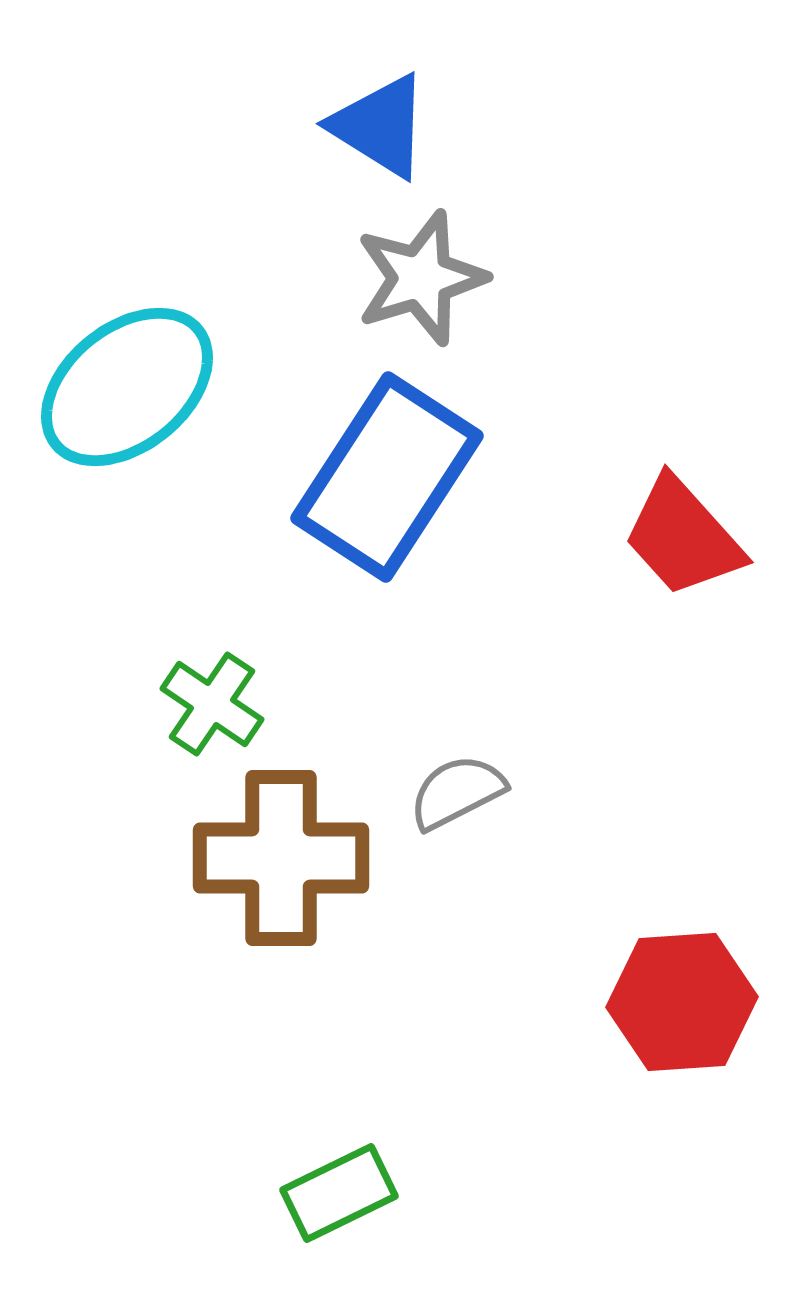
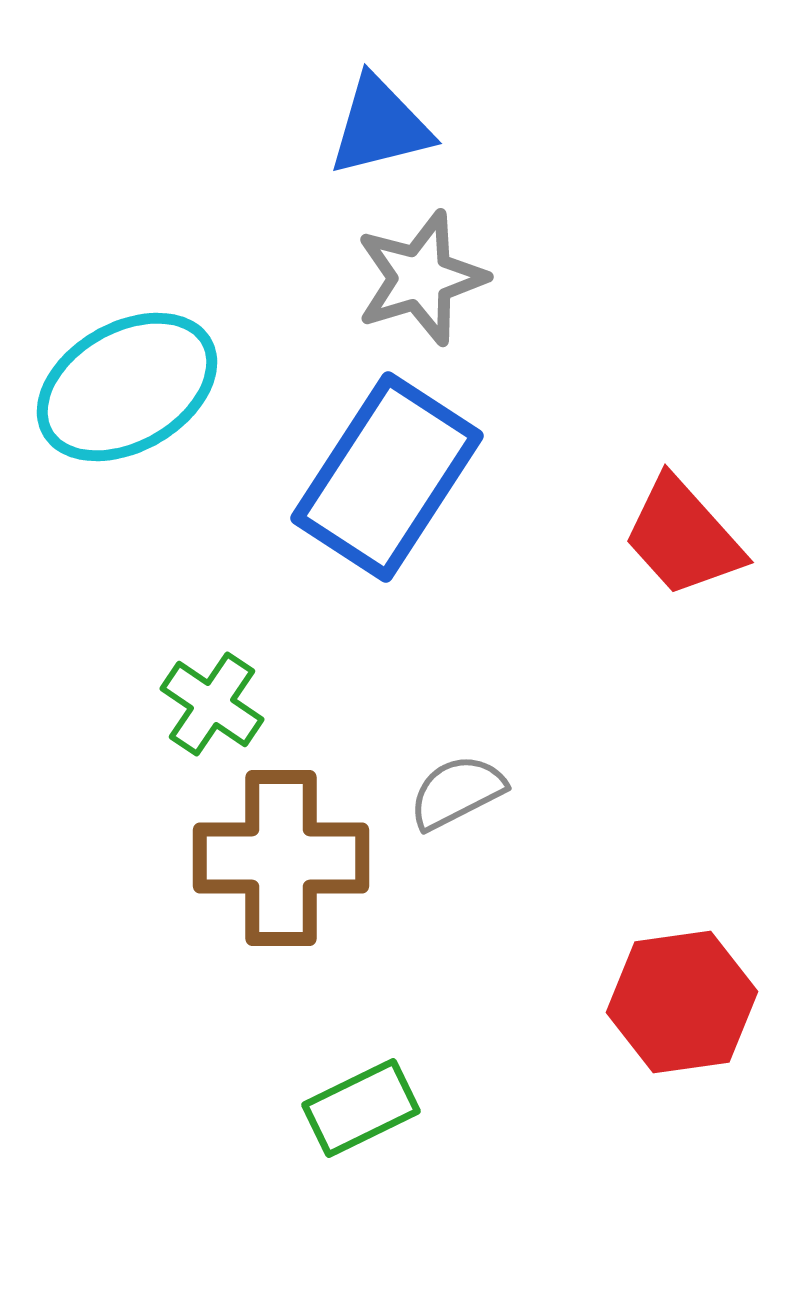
blue triangle: rotated 46 degrees counterclockwise
cyan ellipse: rotated 9 degrees clockwise
red hexagon: rotated 4 degrees counterclockwise
green rectangle: moved 22 px right, 85 px up
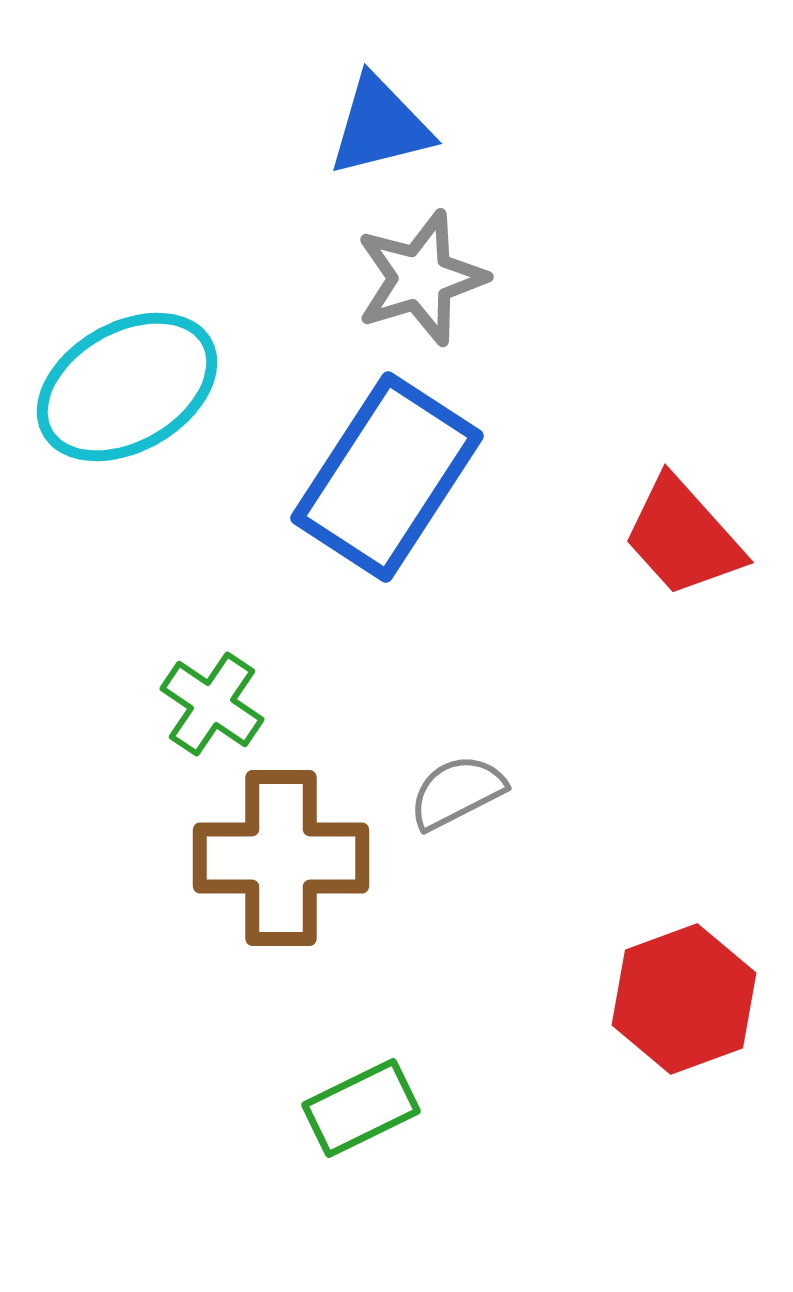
red hexagon: moved 2 px right, 3 px up; rotated 12 degrees counterclockwise
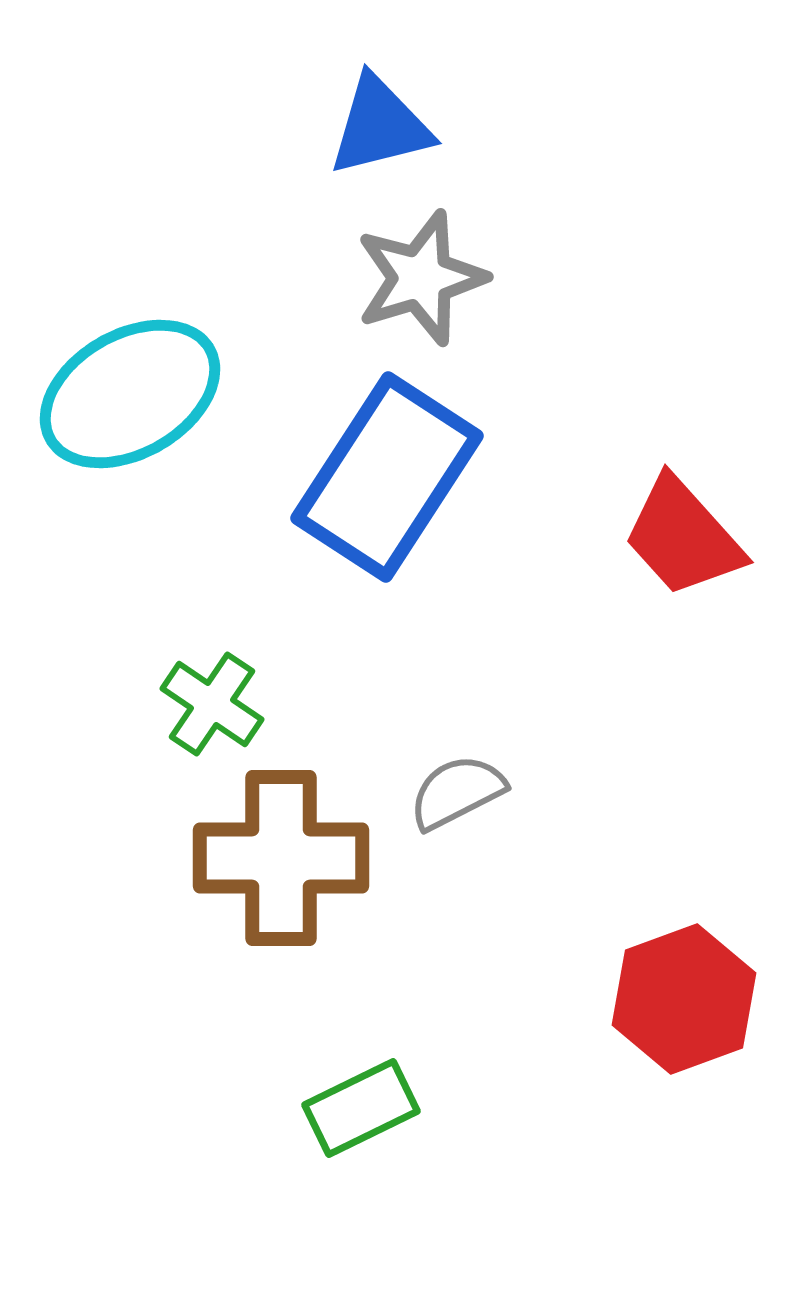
cyan ellipse: moved 3 px right, 7 px down
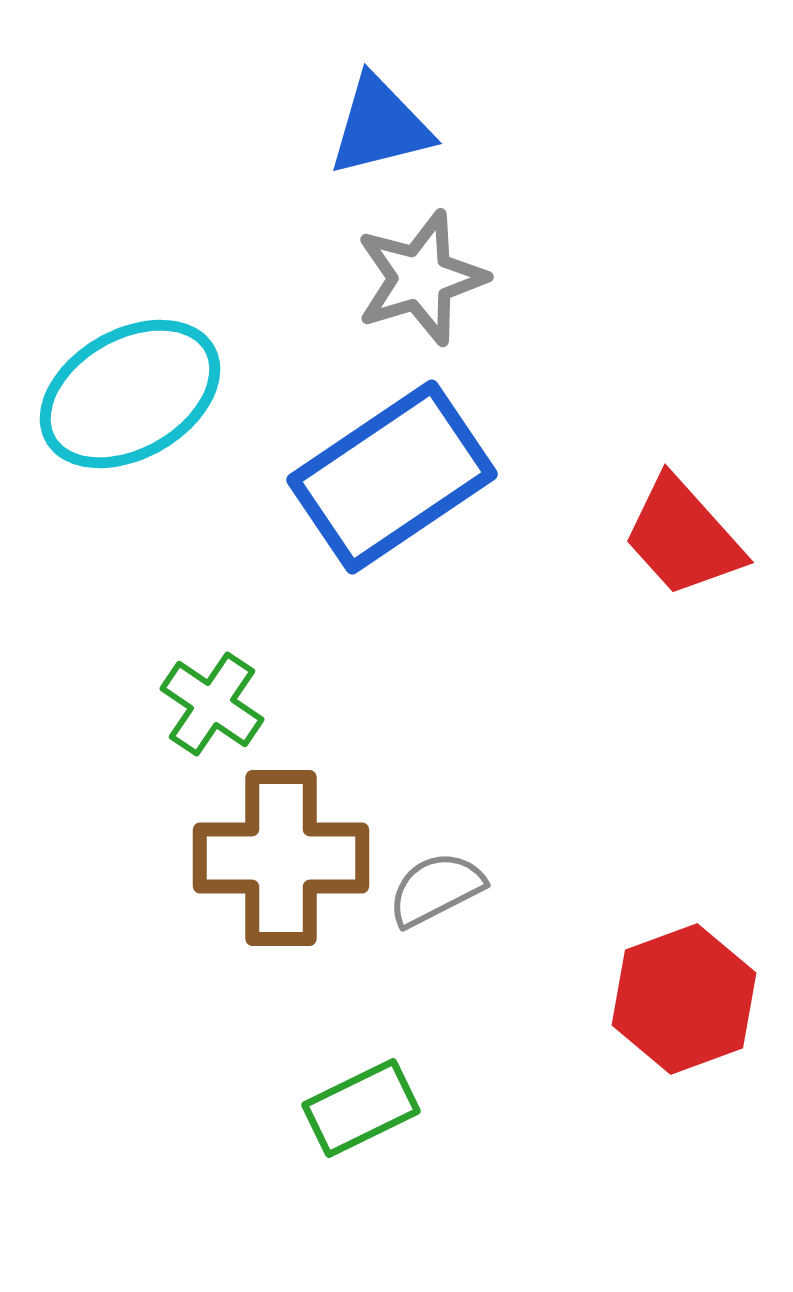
blue rectangle: moved 5 px right; rotated 23 degrees clockwise
gray semicircle: moved 21 px left, 97 px down
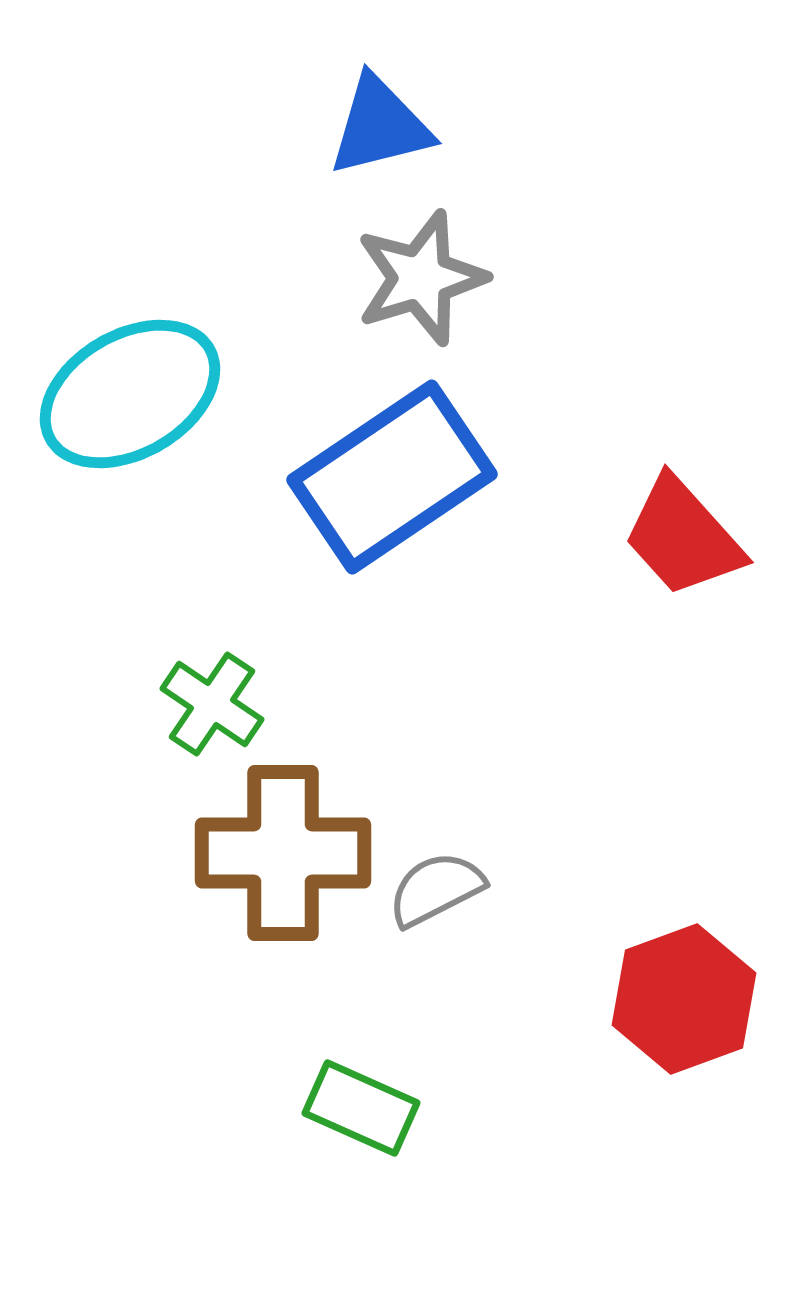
brown cross: moved 2 px right, 5 px up
green rectangle: rotated 50 degrees clockwise
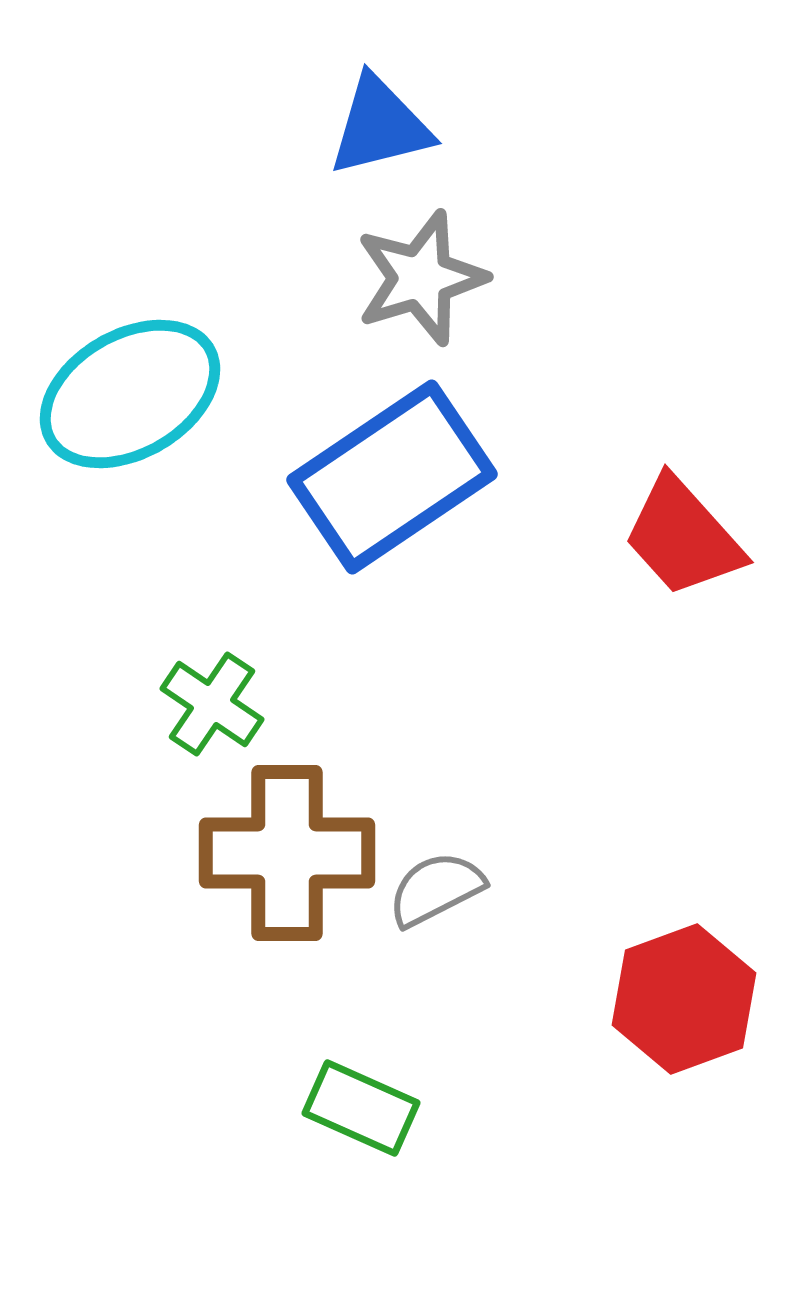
brown cross: moved 4 px right
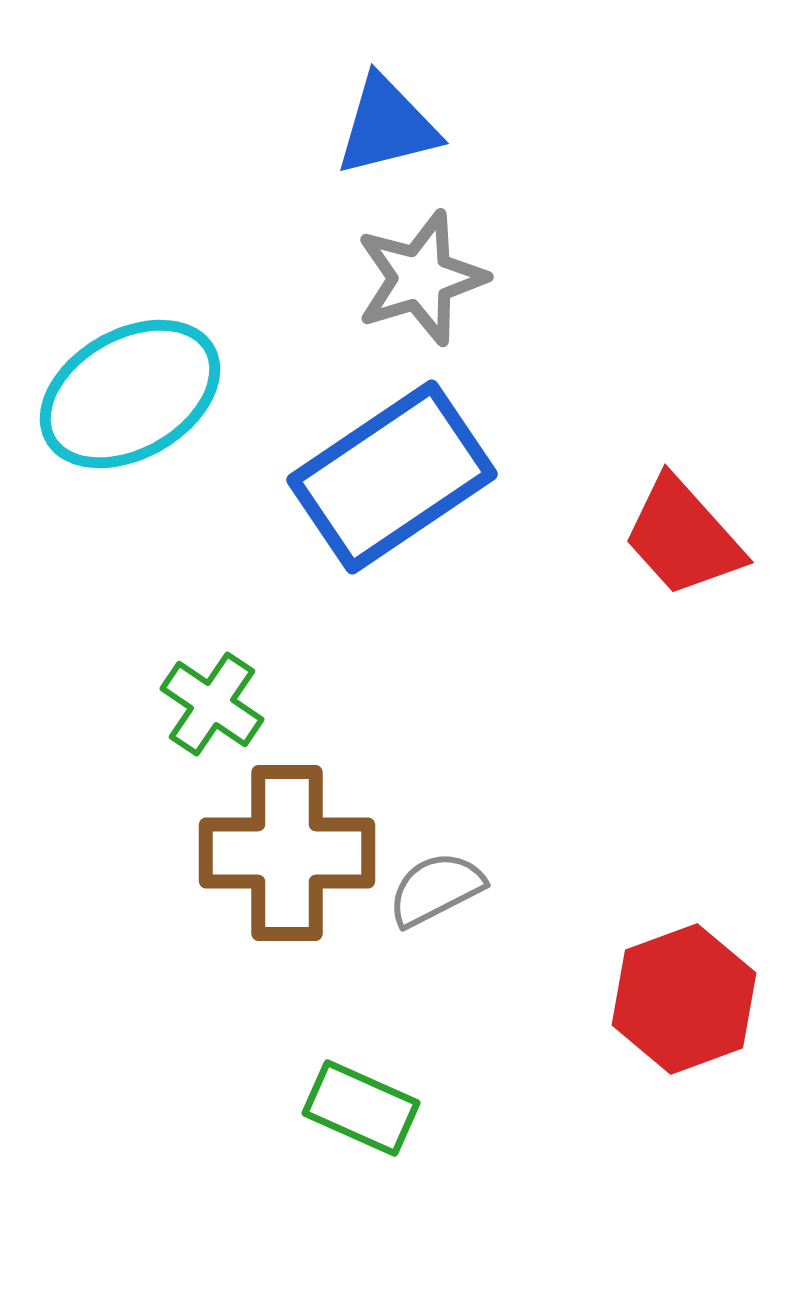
blue triangle: moved 7 px right
